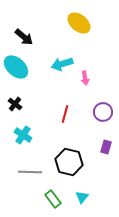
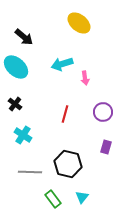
black hexagon: moved 1 px left, 2 px down
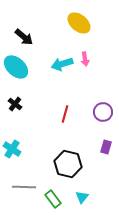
pink arrow: moved 19 px up
cyan cross: moved 11 px left, 14 px down
gray line: moved 6 px left, 15 px down
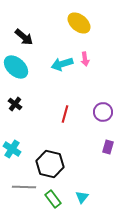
purple rectangle: moved 2 px right
black hexagon: moved 18 px left
